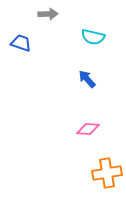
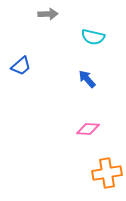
blue trapezoid: moved 23 px down; rotated 120 degrees clockwise
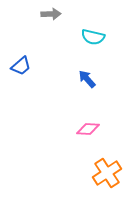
gray arrow: moved 3 px right
orange cross: rotated 24 degrees counterclockwise
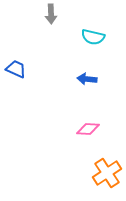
gray arrow: rotated 90 degrees clockwise
blue trapezoid: moved 5 px left, 3 px down; rotated 115 degrees counterclockwise
blue arrow: rotated 42 degrees counterclockwise
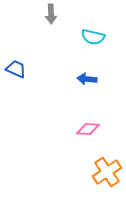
orange cross: moved 1 px up
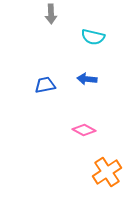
blue trapezoid: moved 29 px right, 16 px down; rotated 35 degrees counterclockwise
pink diamond: moved 4 px left, 1 px down; rotated 25 degrees clockwise
